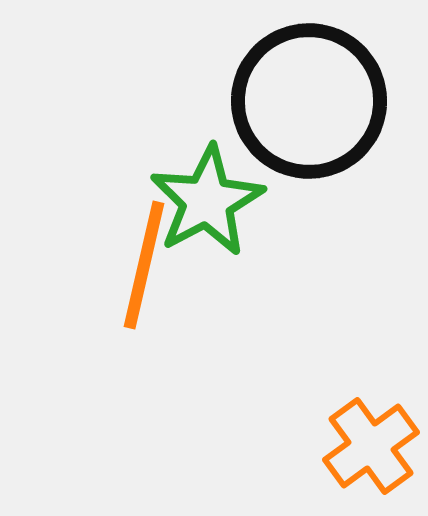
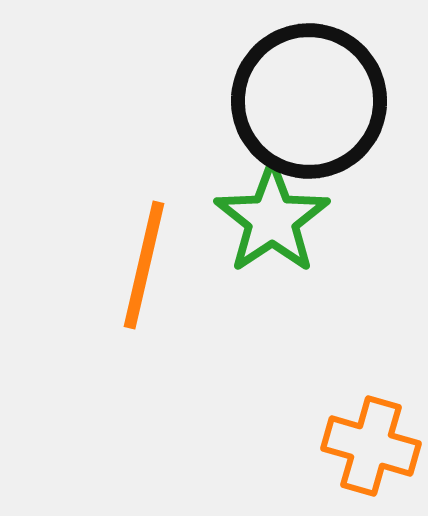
green star: moved 65 px right, 18 px down; rotated 6 degrees counterclockwise
orange cross: rotated 38 degrees counterclockwise
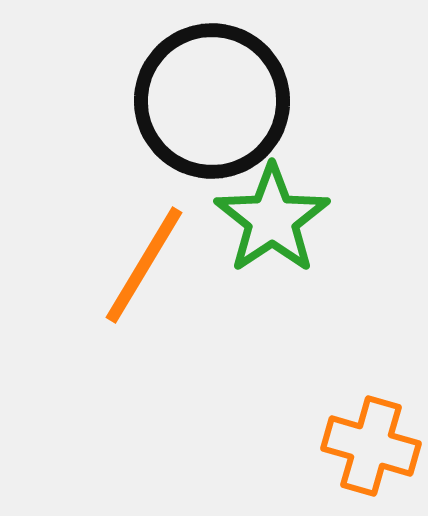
black circle: moved 97 px left
orange line: rotated 18 degrees clockwise
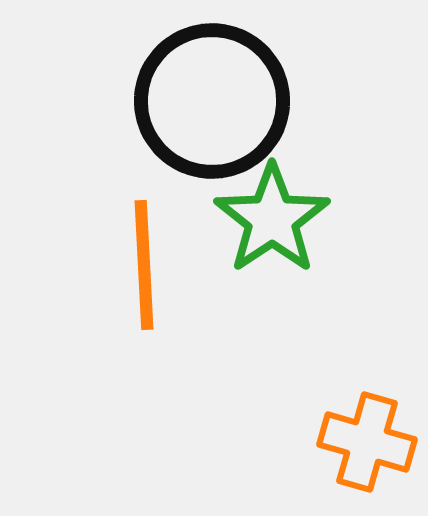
orange line: rotated 34 degrees counterclockwise
orange cross: moved 4 px left, 4 px up
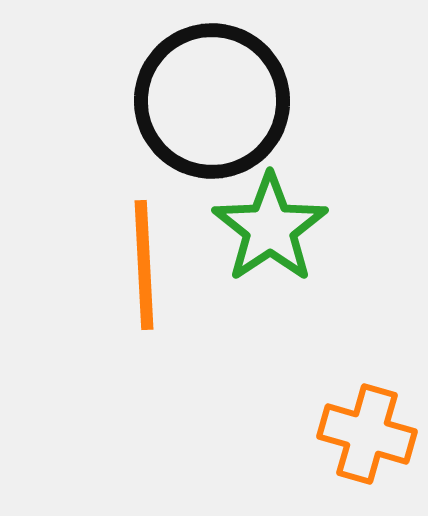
green star: moved 2 px left, 9 px down
orange cross: moved 8 px up
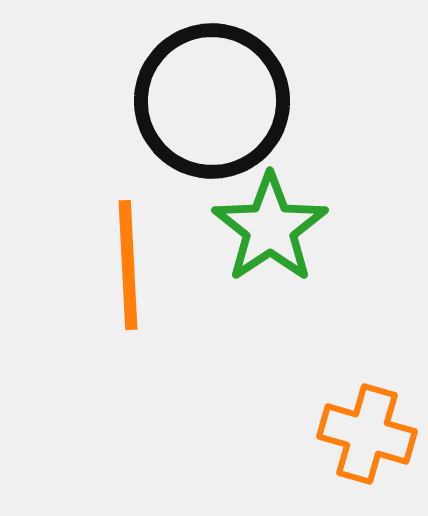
orange line: moved 16 px left
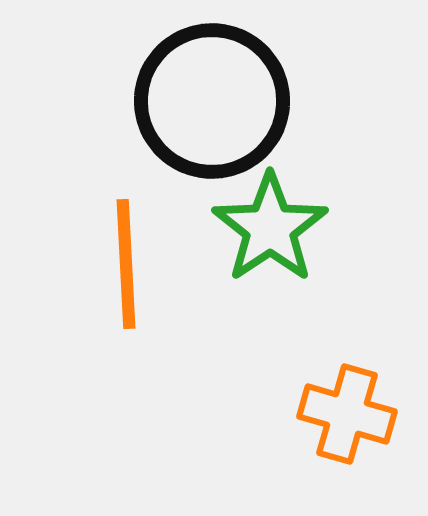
orange line: moved 2 px left, 1 px up
orange cross: moved 20 px left, 20 px up
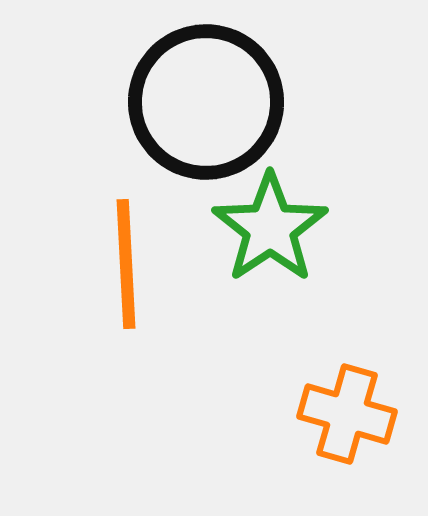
black circle: moved 6 px left, 1 px down
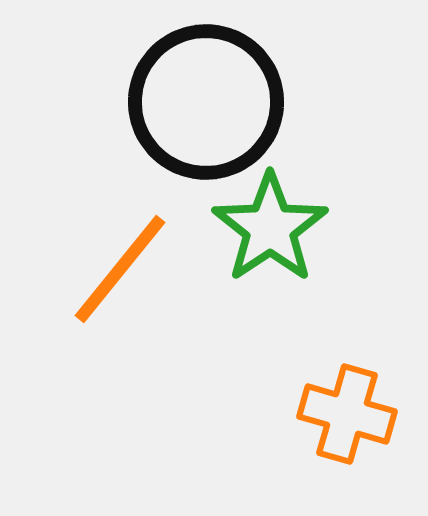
orange line: moved 6 px left, 5 px down; rotated 42 degrees clockwise
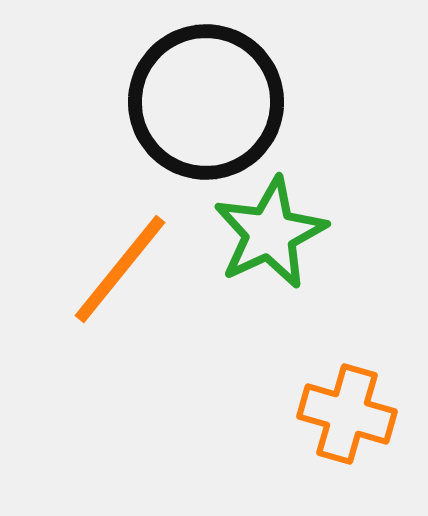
green star: moved 5 px down; rotated 9 degrees clockwise
